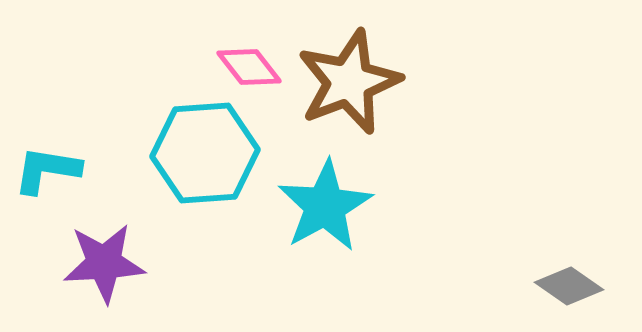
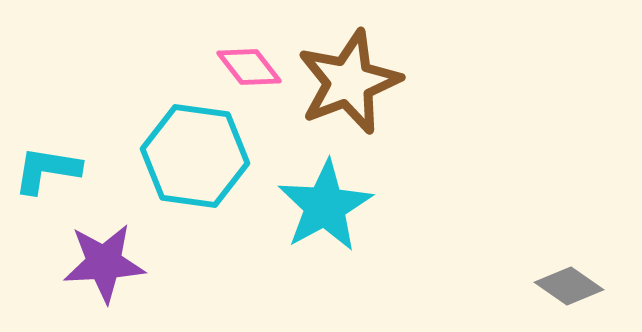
cyan hexagon: moved 10 px left, 3 px down; rotated 12 degrees clockwise
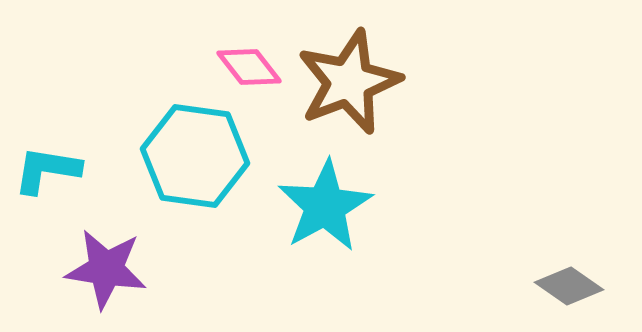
purple star: moved 2 px right, 6 px down; rotated 12 degrees clockwise
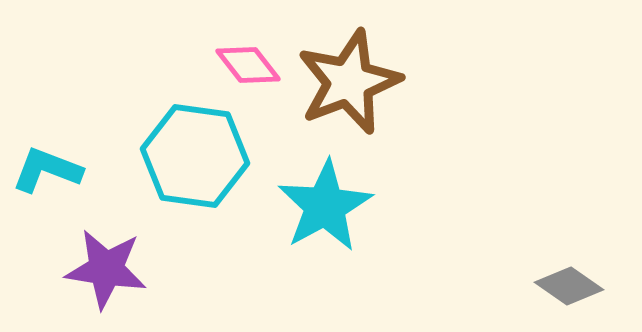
pink diamond: moved 1 px left, 2 px up
cyan L-shape: rotated 12 degrees clockwise
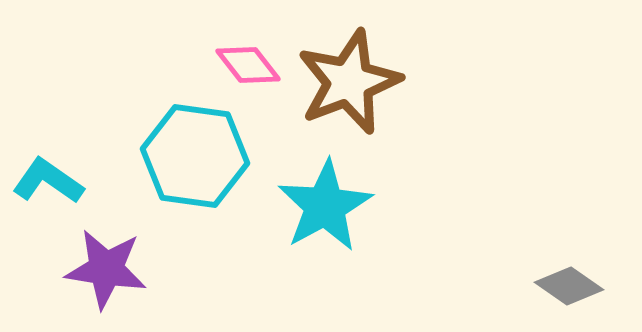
cyan L-shape: moved 1 px right, 11 px down; rotated 14 degrees clockwise
